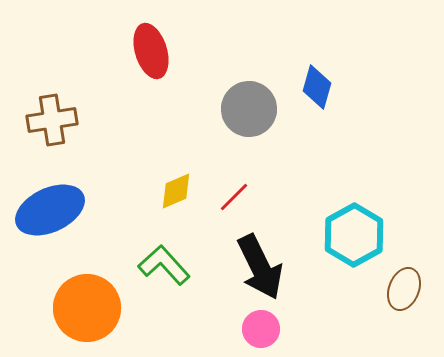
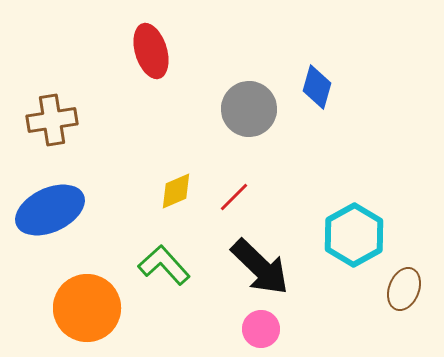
black arrow: rotated 20 degrees counterclockwise
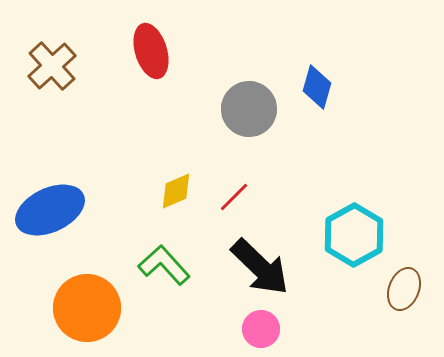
brown cross: moved 54 px up; rotated 33 degrees counterclockwise
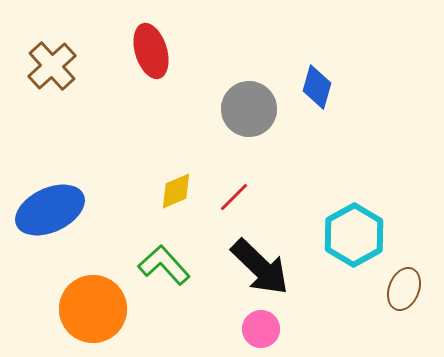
orange circle: moved 6 px right, 1 px down
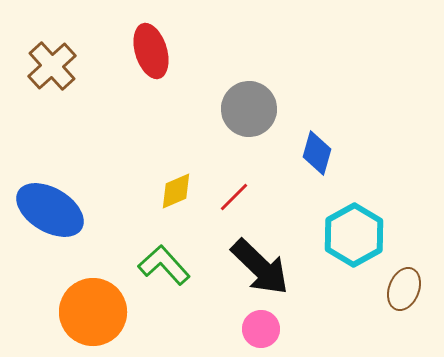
blue diamond: moved 66 px down
blue ellipse: rotated 56 degrees clockwise
orange circle: moved 3 px down
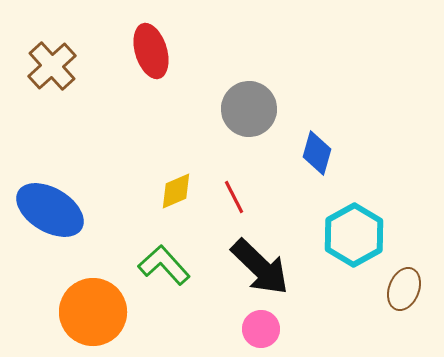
red line: rotated 72 degrees counterclockwise
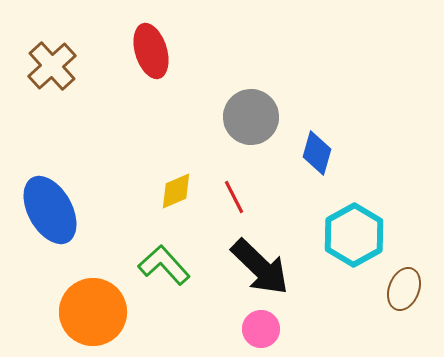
gray circle: moved 2 px right, 8 px down
blue ellipse: rotated 30 degrees clockwise
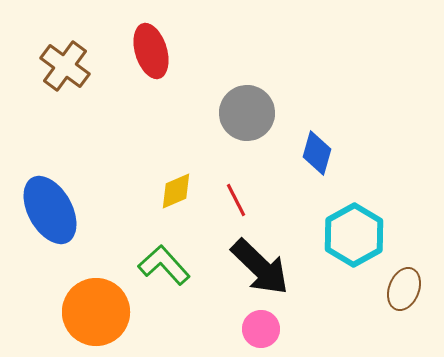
brown cross: moved 13 px right; rotated 12 degrees counterclockwise
gray circle: moved 4 px left, 4 px up
red line: moved 2 px right, 3 px down
orange circle: moved 3 px right
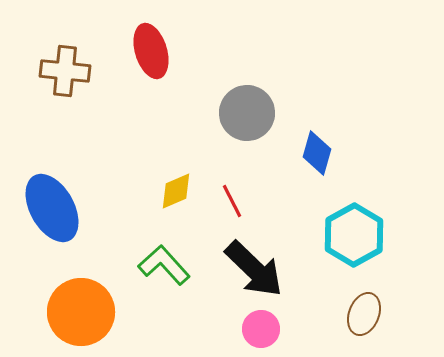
brown cross: moved 5 px down; rotated 30 degrees counterclockwise
red line: moved 4 px left, 1 px down
blue ellipse: moved 2 px right, 2 px up
black arrow: moved 6 px left, 2 px down
brown ellipse: moved 40 px left, 25 px down
orange circle: moved 15 px left
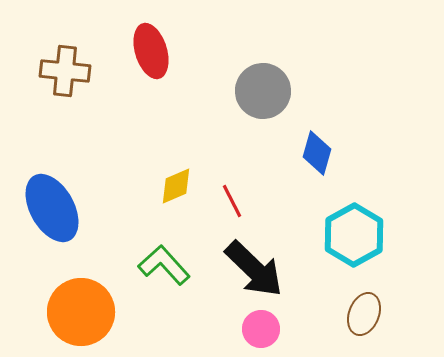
gray circle: moved 16 px right, 22 px up
yellow diamond: moved 5 px up
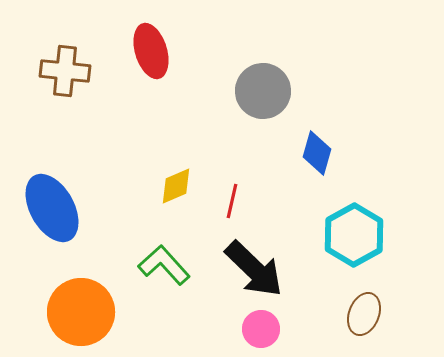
red line: rotated 40 degrees clockwise
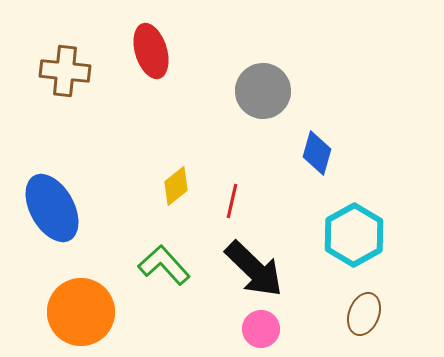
yellow diamond: rotated 15 degrees counterclockwise
